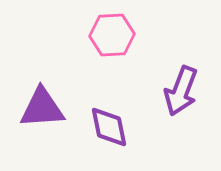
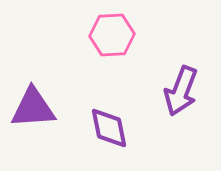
purple triangle: moved 9 px left
purple diamond: moved 1 px down
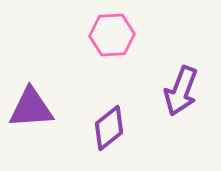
purple triangle: moved 2 px left
purple diamond: rotated 63 degrees clockwise
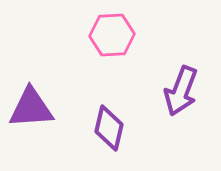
purple diamond: rotated 39 degrees counterclockwise
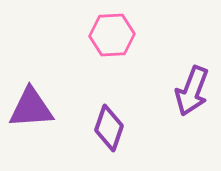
purple arrow: moved 11 px right
purple diamond: rotated 6 degrees clockwise
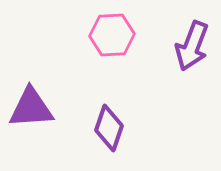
purple arrow: moved 45 px up
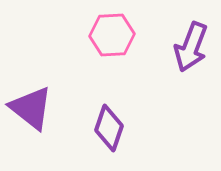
purple arrow: moved 1 px left, 1 px down
purple triangle: rotated 42 degrees clockwise
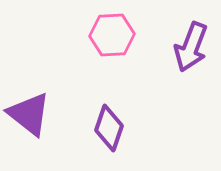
purple triangle: moved 2 px left, 6 px down
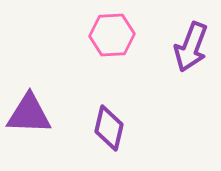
purple triangle: rotated 36 degrees counterclockwise
purple diamond: rotated 6 degrees counterclockwise
